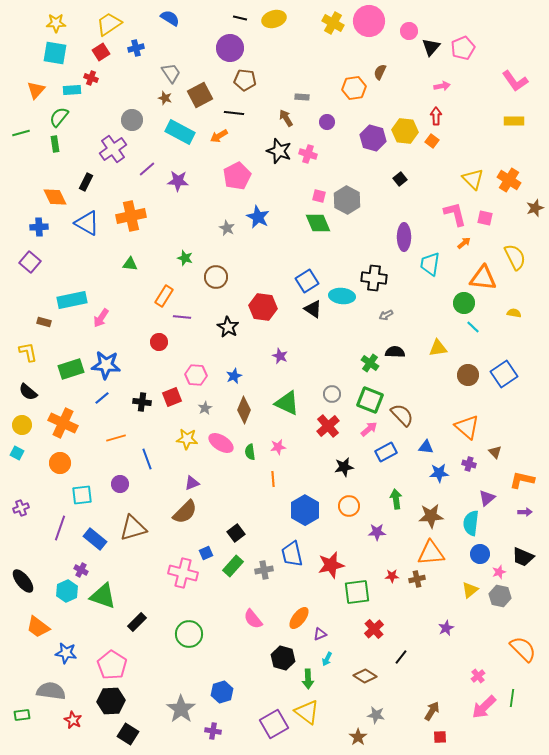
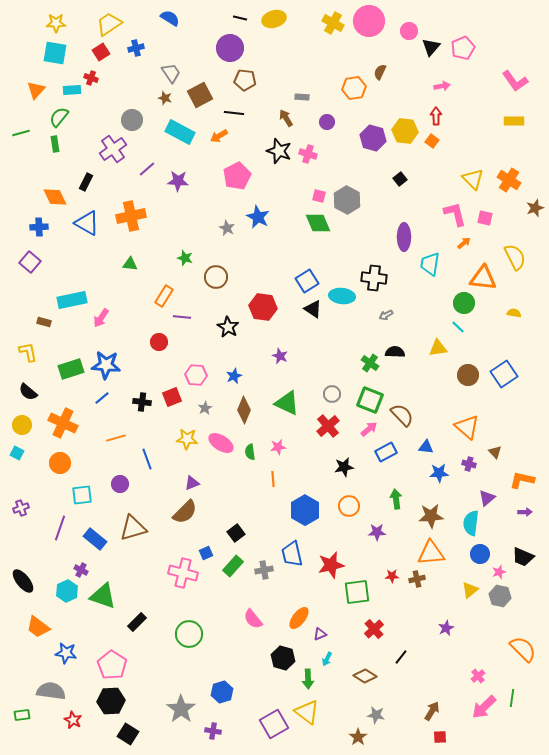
cyan line at (473, 327): moved 15 px left
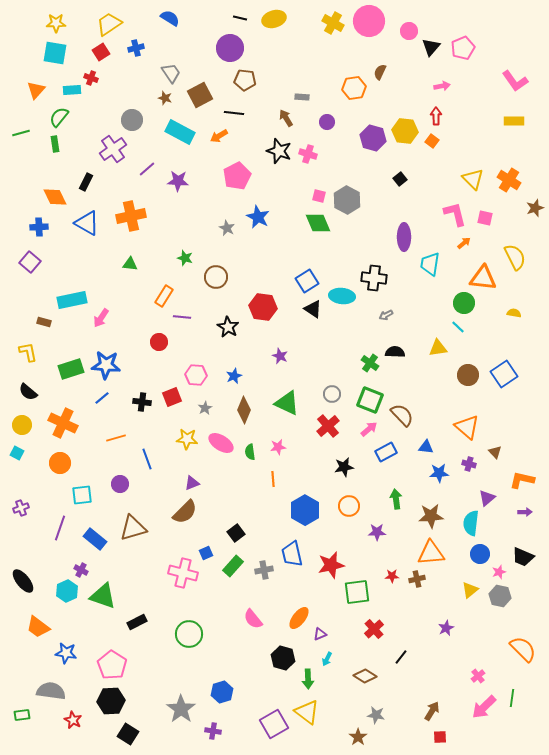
black rectangle at (137, 622): rotated 18 degrees clockwise
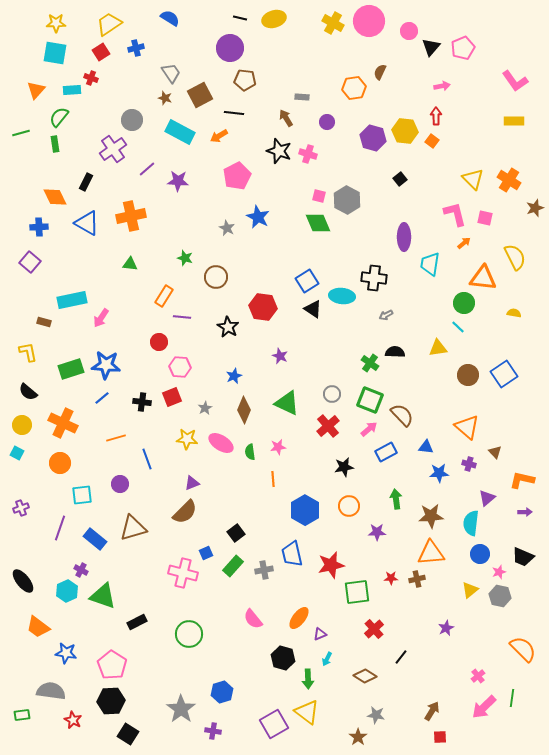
pink hexagon at (196, 375): moved 16 px left, 8 px up
red star at (392, 576): moved 1 px left, 2 px down
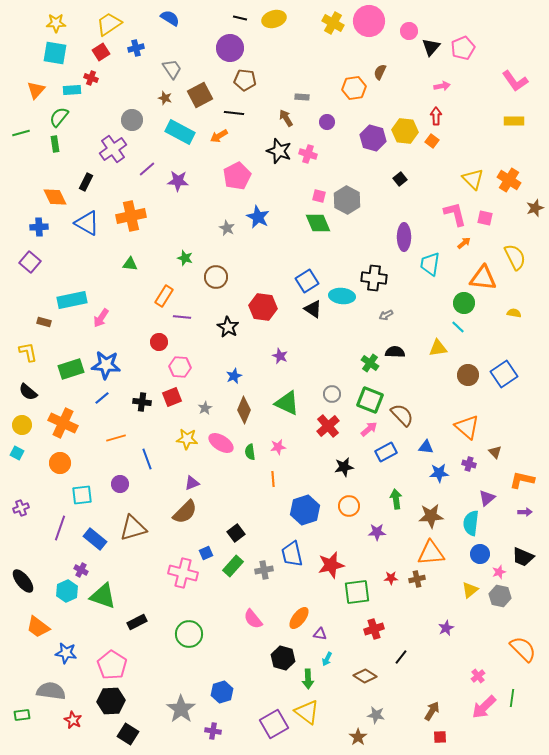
gray trapezoid at (171, 73): moved 1 px right, 4 px up
blue hexagon at (305, 510): rotated 12 degrees clockwise
red cross at (374, 629): rotated 24 degrees clockwise
purple triangle at (320, 634): rotated 32 degrees clockwise
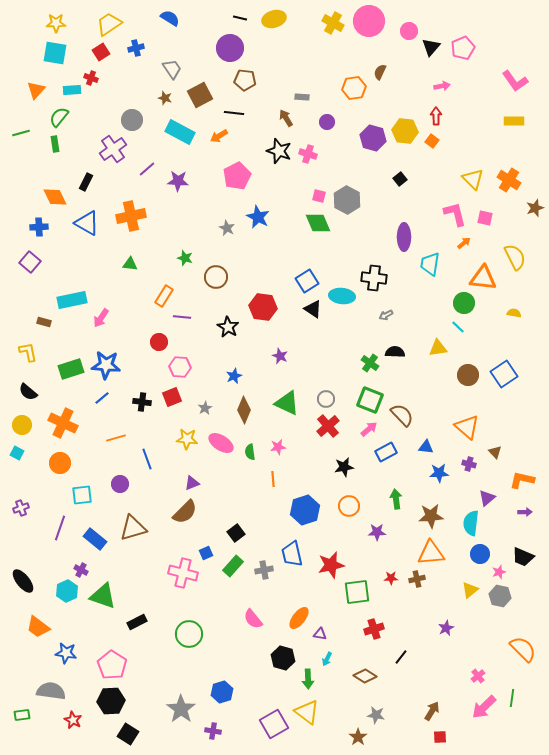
gray circle at (332, 394): moved 6 px left, 5 px down
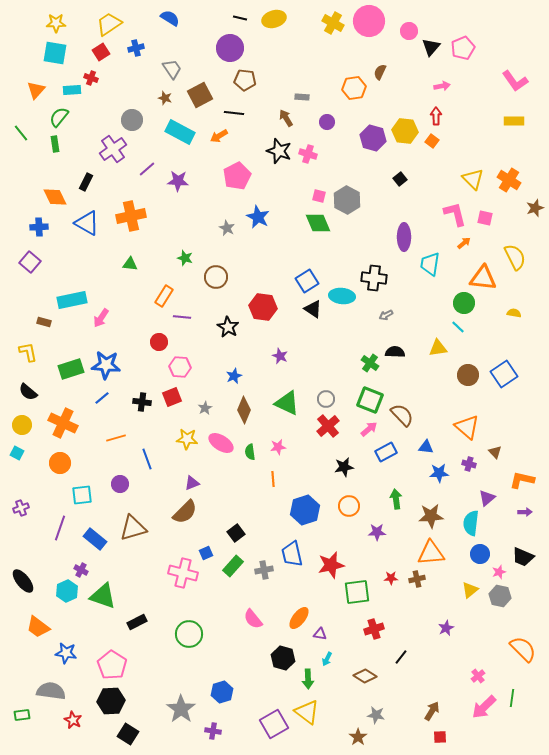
green line at (21, 133): rotated 66 degrees clockwise
